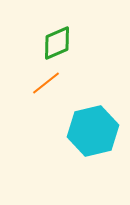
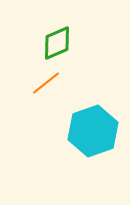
cyan hexagon: rotated 6 degrees counterclockwise
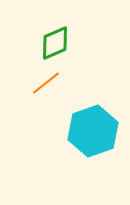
green diamond: moved 2 px left
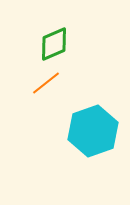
green diamond: moved 1 px left, 1 px down
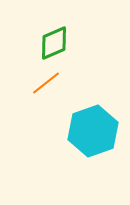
green diamond: moved 1 px up
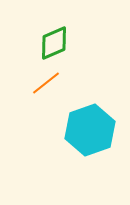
cyan hexagon: moved 3 px left, 1 px up
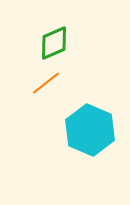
cyan hexagon: rotated 18 degrees counterclockwise
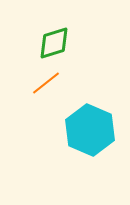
green diamond: rotated 6 degrees clockwise
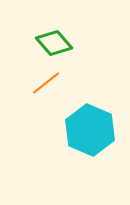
green diamond: rotated 66 degrees clockwise
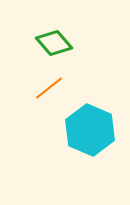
orange line: moved 3 px right, 5 px down
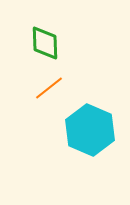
green diamond: moved 9 px left; rotated 39 degrees clockwise
